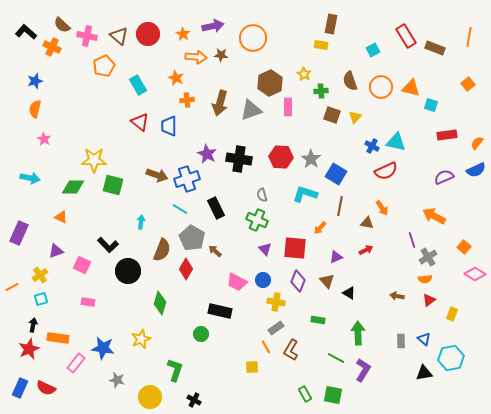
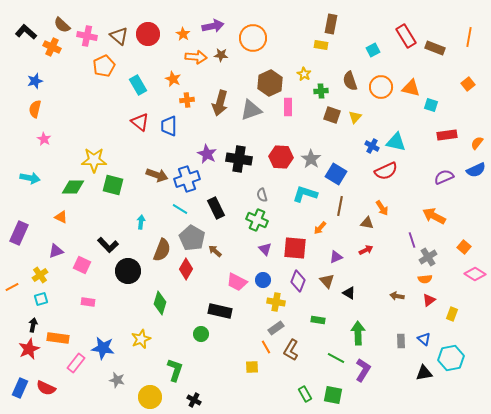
orange star at (176, 78): moved 3 px left, 1 px down
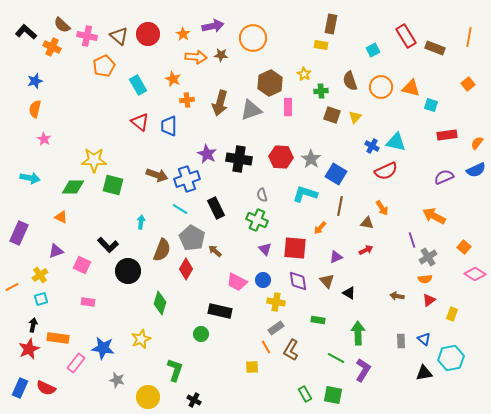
purple diamond at (298, 281): rotated 30 degrees counterclockwise
yellow circle at (150, 397): moved 2 px left
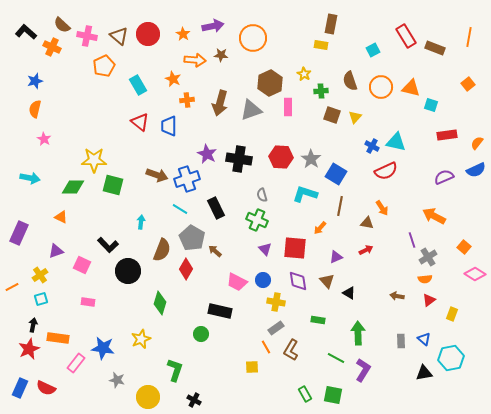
orange arrow at (196, 57): moved 1 px left, 3 px down
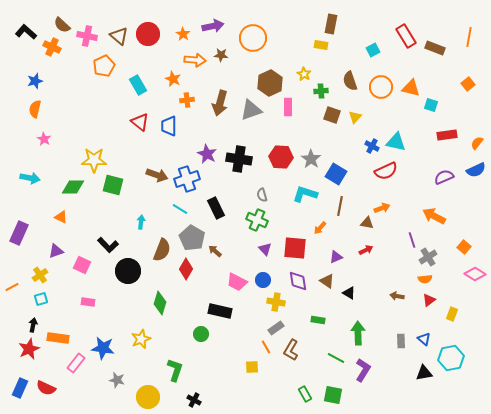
orange arrow at (382, 208): rotated 77 degrees counterclockwise
brown triangle at (327, 281): rotated 14 degrees counterclockwise
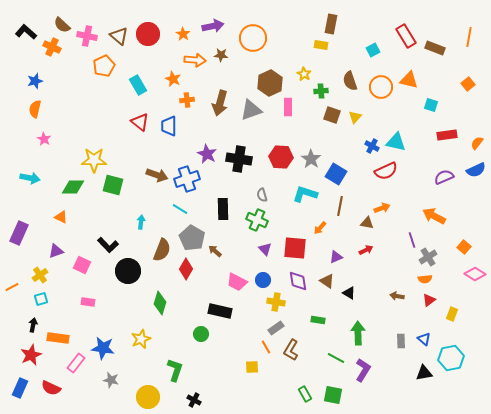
orange triangle at (411, 88): moved 2 px left, 8 px up
black rectangle at (216, 208): moved 7 px right, 1 px down; rotated 25 degrees clockwise
red star at (29, 349): moved 2 px right, 6 px down
gray star at (117, 380): moved 6 px left
red semicircle at (46, 388): moved 5 px right
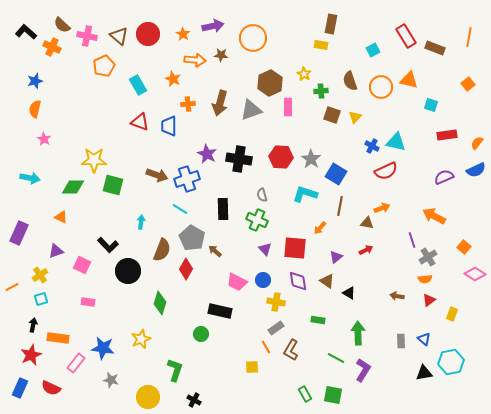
orange cross at (187, 100): moved 1 px right, 4 px down
red triangle at (140, 122): rotated 18 degrees counterclockwise
purple triangle at (336, 257): rotated 16 degrees counterclockwise
cyan hexagon at (451, 358): moved 4 px down
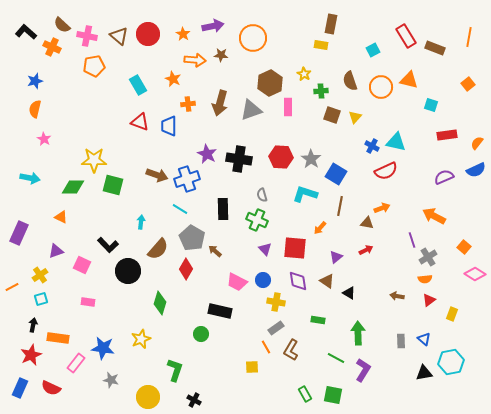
orange pentagon at (104, 66): moved 10 px left; rotated 15 degrees clockwise
brown semicircle at (162, 250): moved 4 px left, 1 px up; rotated 20 degrees clockwise
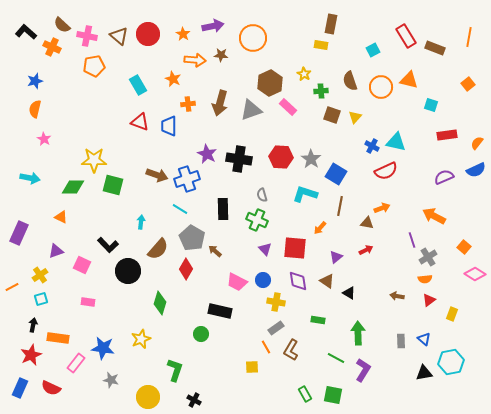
pink rectangle at (288, 107): rotated 48 degrees counterclockwise
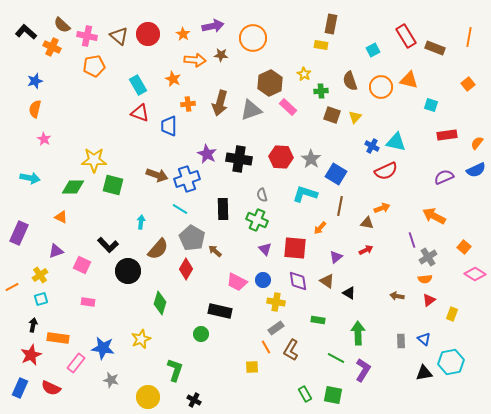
red triangle at (140, 122): moved 9 px up
